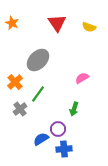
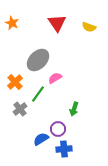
pink semicircle: moved 27 px left
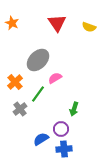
purple circle: moved 3 px right
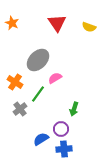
orange cross: rotated 14 degrees counterclockwise
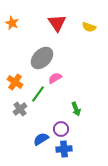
gray ellipse: moved 4 px right, 2 px up
green arrow: moved 2 px right; rotated 40 degrees counterclockwise
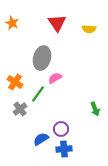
yellow semicircle: moved 2 px down; rotated 16 degrees counterclockwise
gray ellipse: rotated 30 degrees counterclockwise
green arrow: moved 19 px right
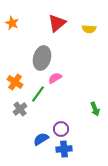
red triangle: rotated 24 degrees clockwise
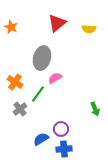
orange star: moved 1 px left, 4 px down
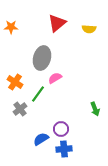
orange star: rotated 24 degrees counterclockwise
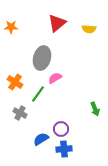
gray cross: moved 4 px down; rotated 24 degrees counterclockwise
